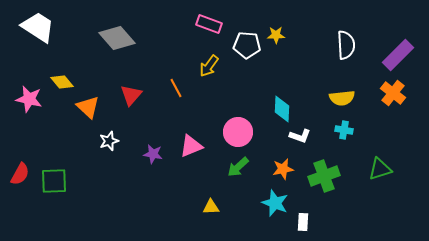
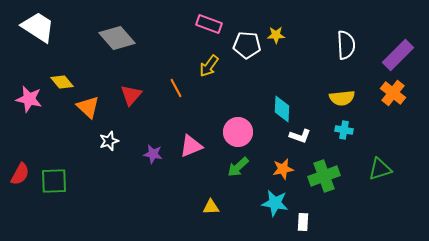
cyan star: rotated 12 degrees counterclockwise
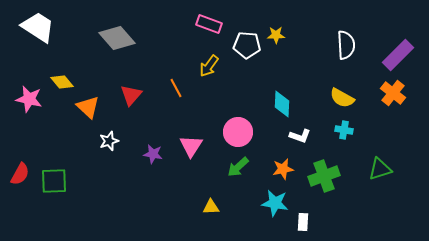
yellow semicircle: rotated 35 degrees clockwise
cyan diamond: moved 5 px up
pink triangle: rotated 35 degrees counterclockwise
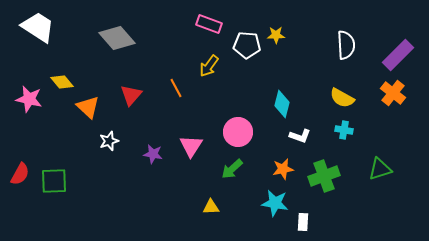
cyan diamond: rotated 12 degrees clockwise
green arrow: moved 6 px left, 2 px down
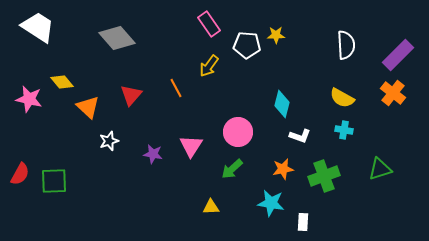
pink rectangle: rotated 35 degrees clockwise
cyan star: moved 4 px left
